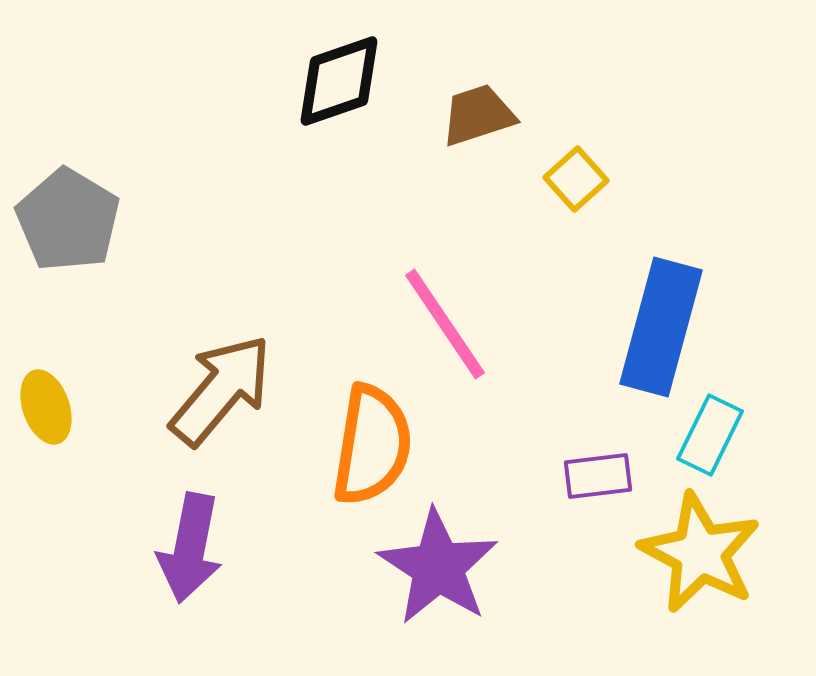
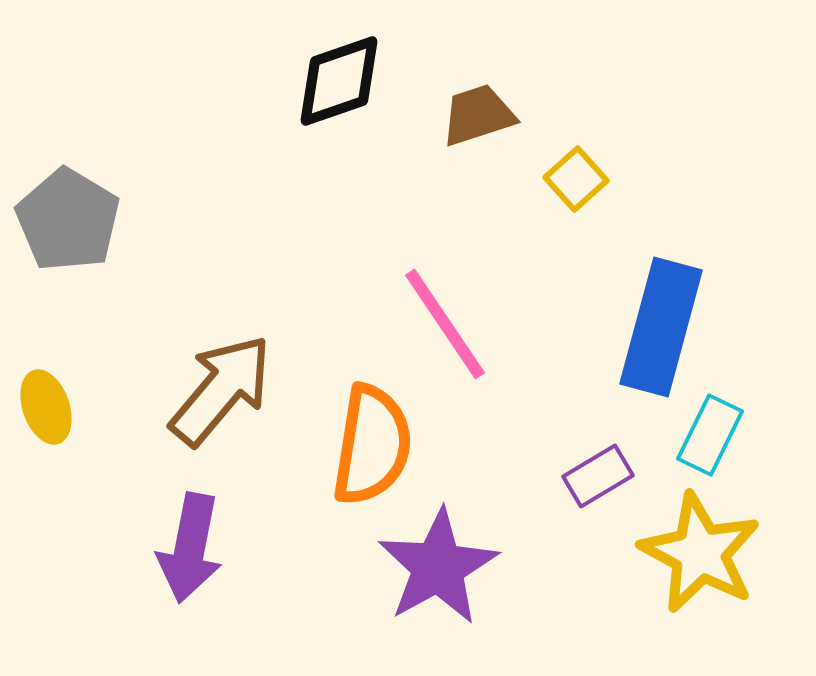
purple rectangle: rotated 24 degrees counterclockwise
purple star: rotated 10 degrees clockwise
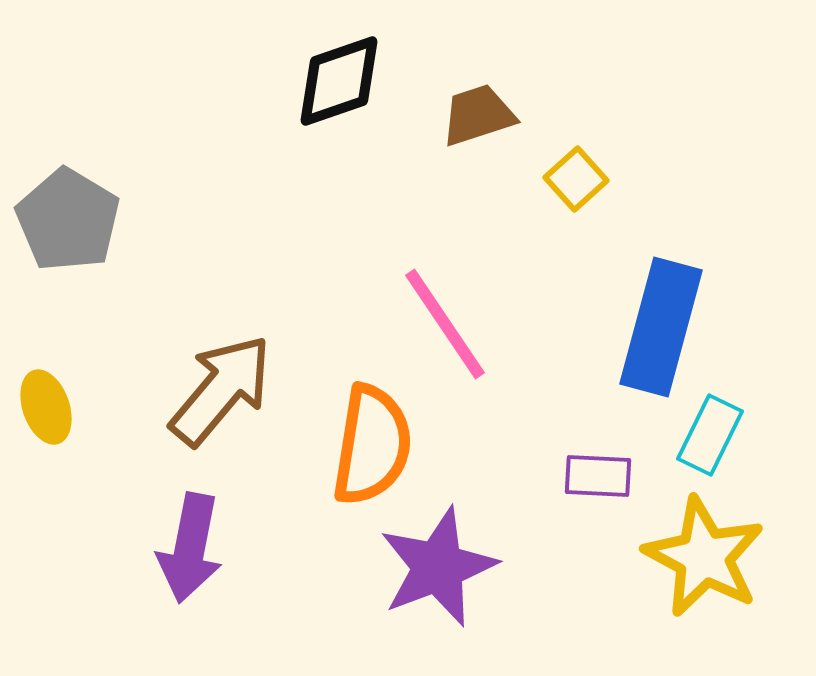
purple rectangle: rotated 34 degrees clockwise
yellow star: moved 4 px right, 4 px down
purple star: rotated 8 degrees clockwise
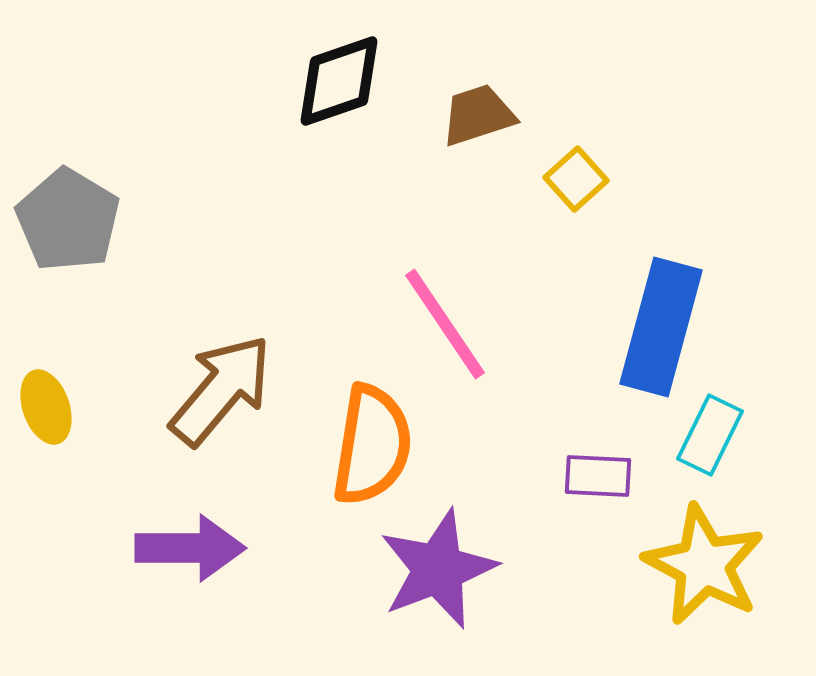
purple arrow: rotated 101 degrees counterclockwise
yellow star: moved 8 px down
purple star: moved 2 px down
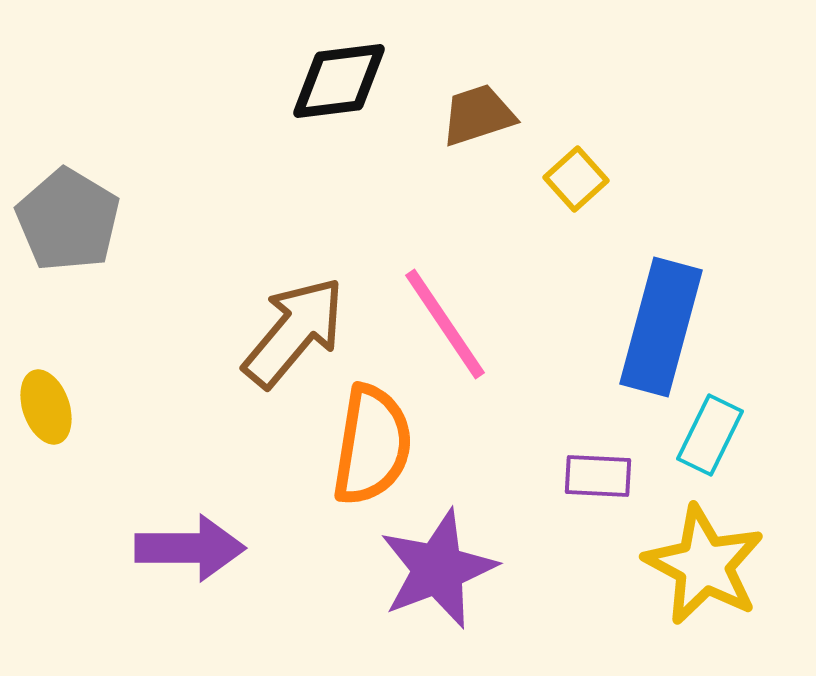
black diamond: rotated 12 degrees clockwise
brown arrow: moved 73 px right, 58 px up
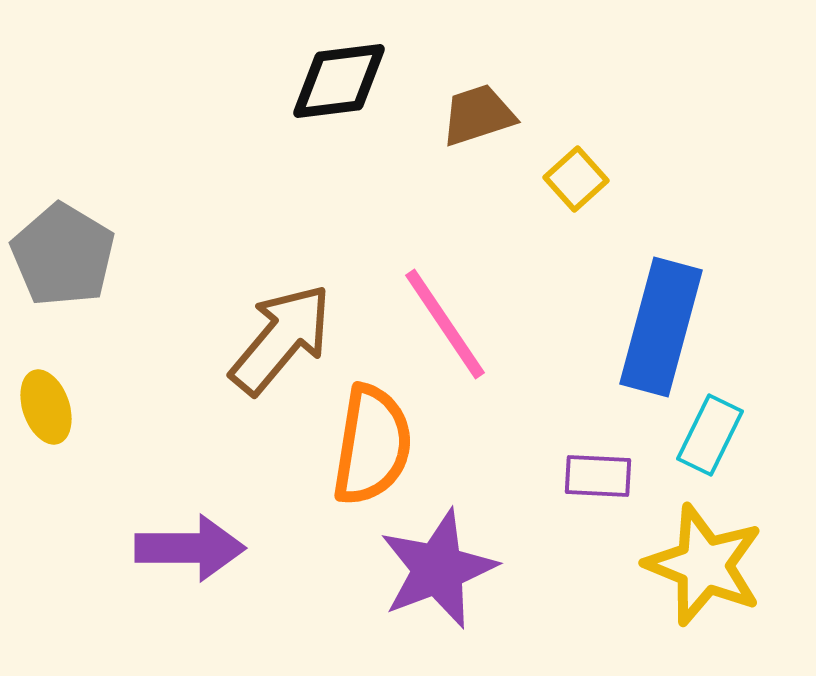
gray pentagon: moved 5 px left, 35 px down
brown arrow: moved 13 px left, 7 px down
yellow star: rotated 6 degrees counterclockwise
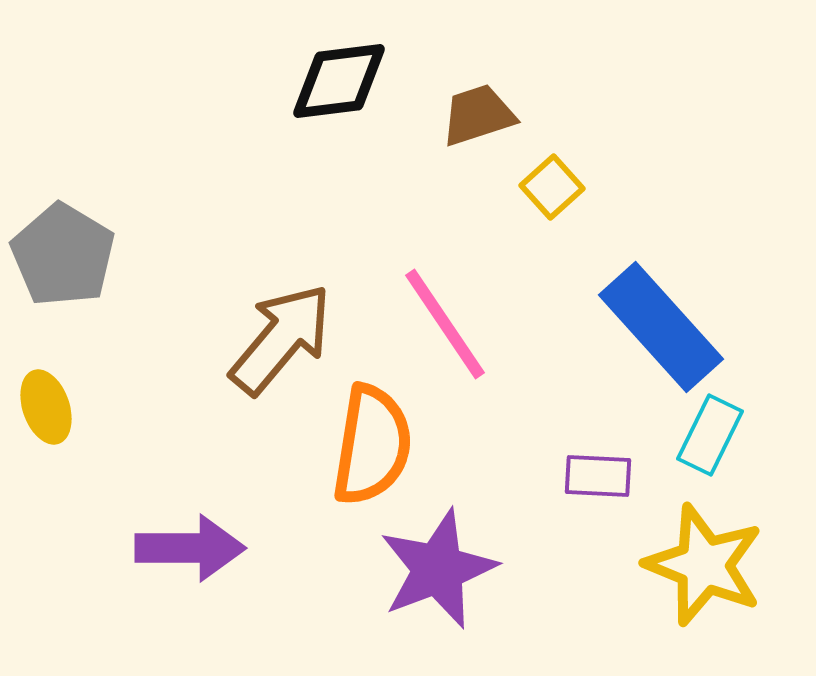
yellow square: moved 24 px left, 8 px down
blue rectangle: rotated 57 degrees counterclockwise
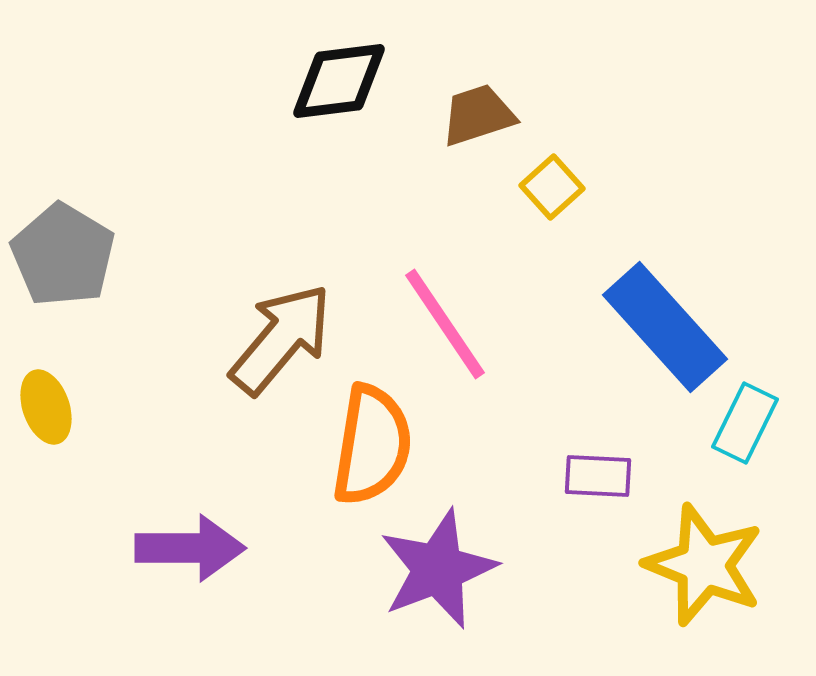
blue rectangle: moved 4 px right
cyan rectangle: moved 35 px right, 12 px up
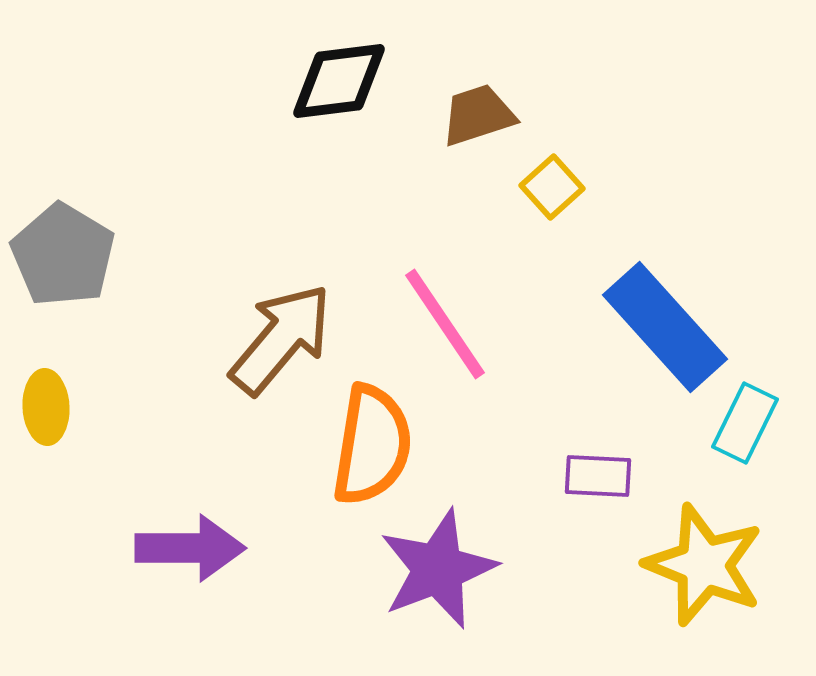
yellow ellipse: rotated 16 degrees clockwise
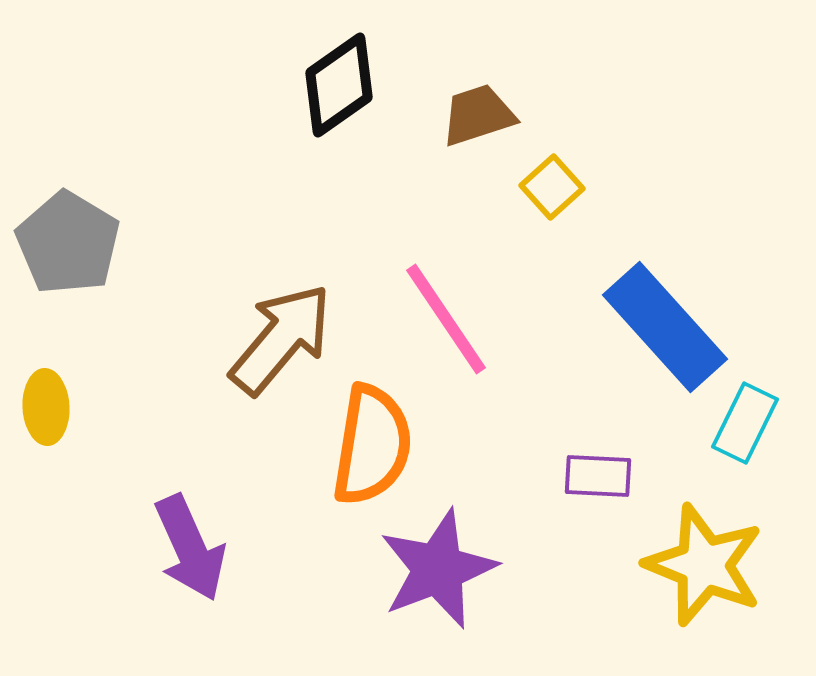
black diamond: moved 4 px down; rotated 28 degrees counterclockwise
gray pentagon: moved 5 px right, 12 px up
pink line: moved 1 px right, 5 px up
purple arrow: rotated 66 degrees clockwise
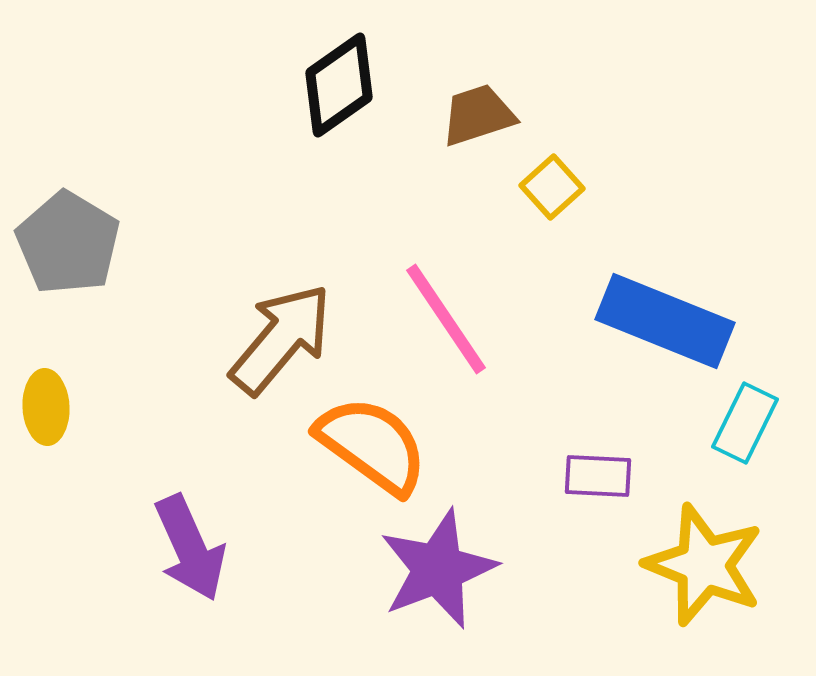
blue rectangle: moved 6 px up; rotated 26 degrees counterclockwise
orange semicircle: rotated 63 degrees counterclockwise
